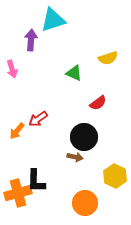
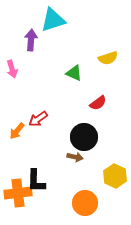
orange cross: rotated 8 degrees clockwise
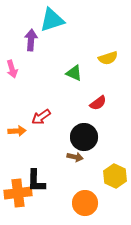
cyan triangle: moved 1 px left
red arrow: moved 3 px right, 2 px up
orange arrow: rotated 132 degrees counterclockwise
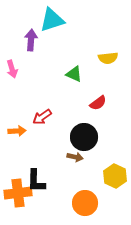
yellow semicircle: rotated 12 degrees clockwise
green triangle: moved 1 px down
red arrow: moved 1 px right
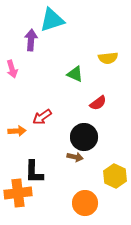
green triangle: moved 1 px right
black L-shape: moved 2 px left, 9 px up
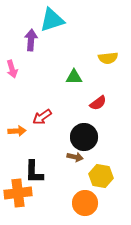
green triangle: moved 1 px left, 3 px down; rotated 24 degrees counterclockwise
yellow hexagon: moved 14 px left; rotated 15 degrees counterclockwise
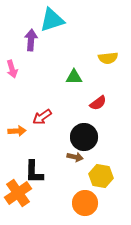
orange cross: rotated 28 degrees counterclockwise
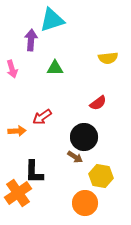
green triangle: moved 19 px left, 9 px up
brown arrow: rotated 21 degrees clockwise
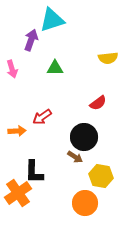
purple arrow: rotated 15 degrees clockwise
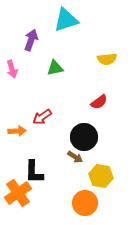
cyan triangle: moved 14 px right
yellow semicircle: moved 1 px left, 1 px down
green triangle: rotated 12 degrees counterclockwise
red semicircle: moved 1 px right, 1 px up
